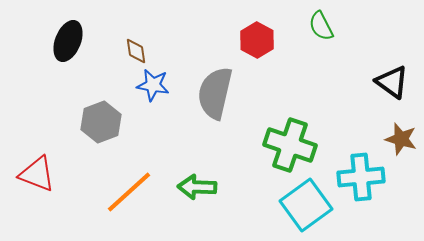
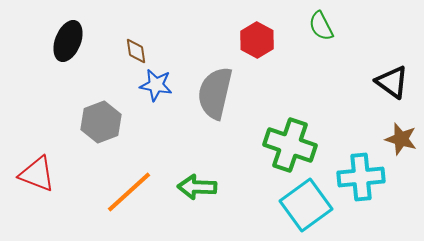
blue star: moved 3 px right
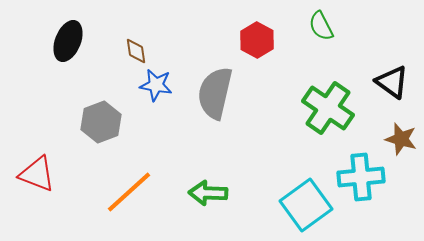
green cross: moved 38 px right, 37 px up; rotated 15 degrees clockwise
green arrow: moved 11 px right, 6 px down
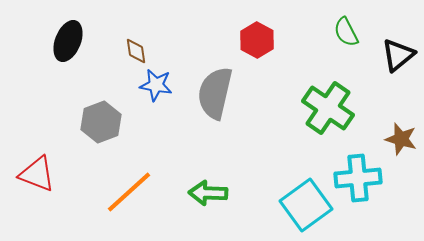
green semicircle: moved 25 px right, 6 px down
black triangle: moved 6 px right, 27 px up; rotated 45 degrees clockwise
cyan cross: moved 3 px left, 1 px down
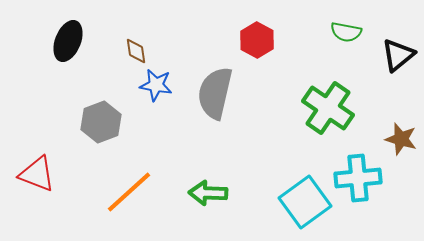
green semicircle: rotated 52 degrees counterclockwise
cyan square: moved 1 px left, 3 px up
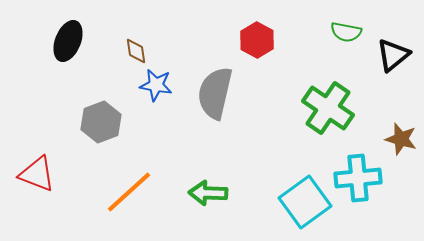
black triangle: moved 5 px left
